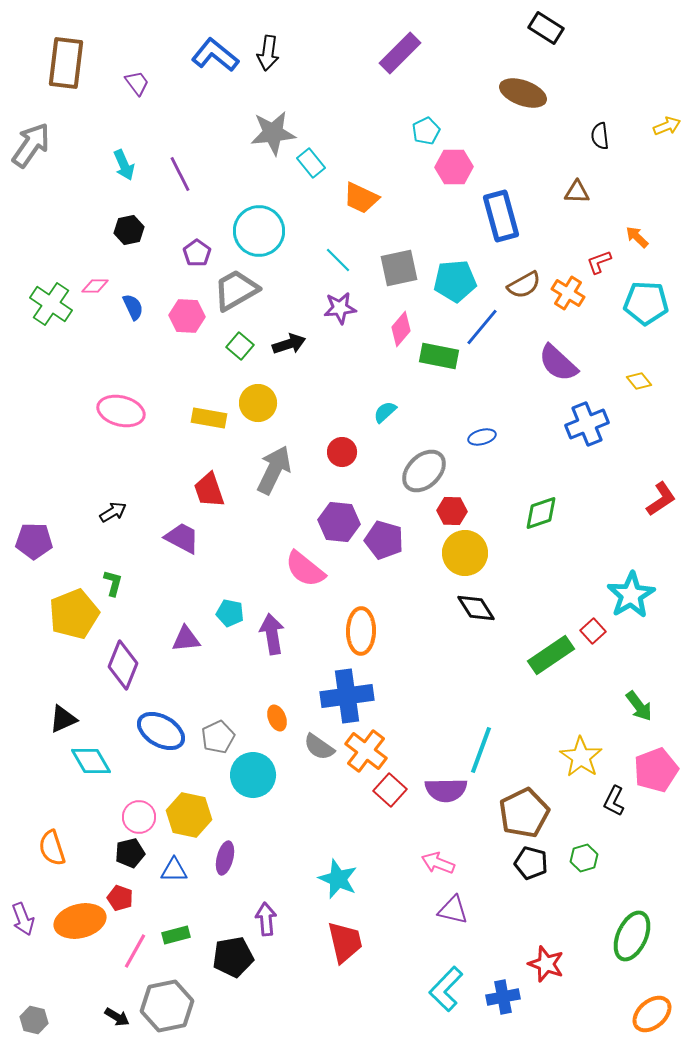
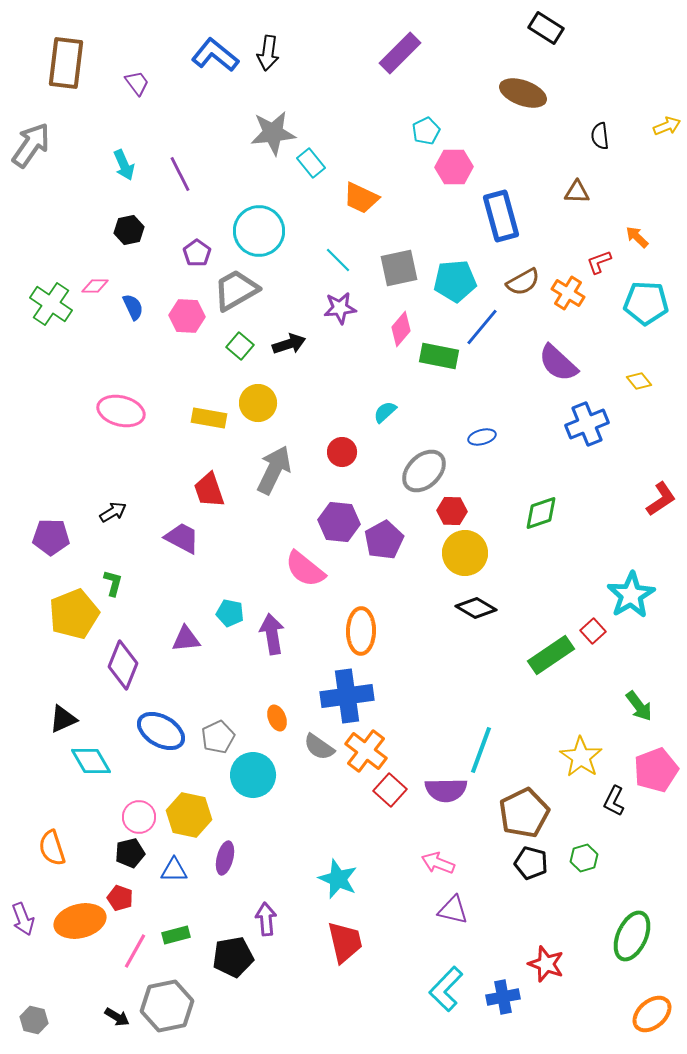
brown semicircle at (524, 285): moved 1 px left, 3 px up
purple pentagon at (384, 540): rotated 27 degrees clockwise
purple pentagon at (34, 541): moved 17 px right, 4 px up
black diamond at (476, 608): rotated 27 degrees counterclockwise
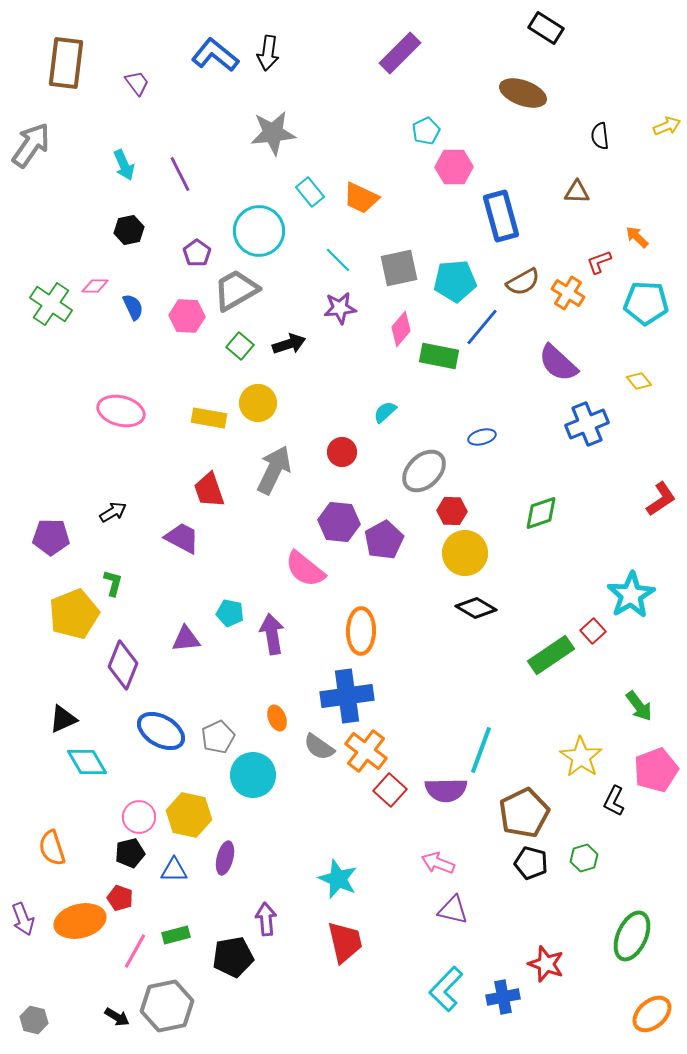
cyan rectangle at (311, 163): moved 1 px left, 29 px down
cyan diamond at (91, 761): moved 4 px left, 1 px down
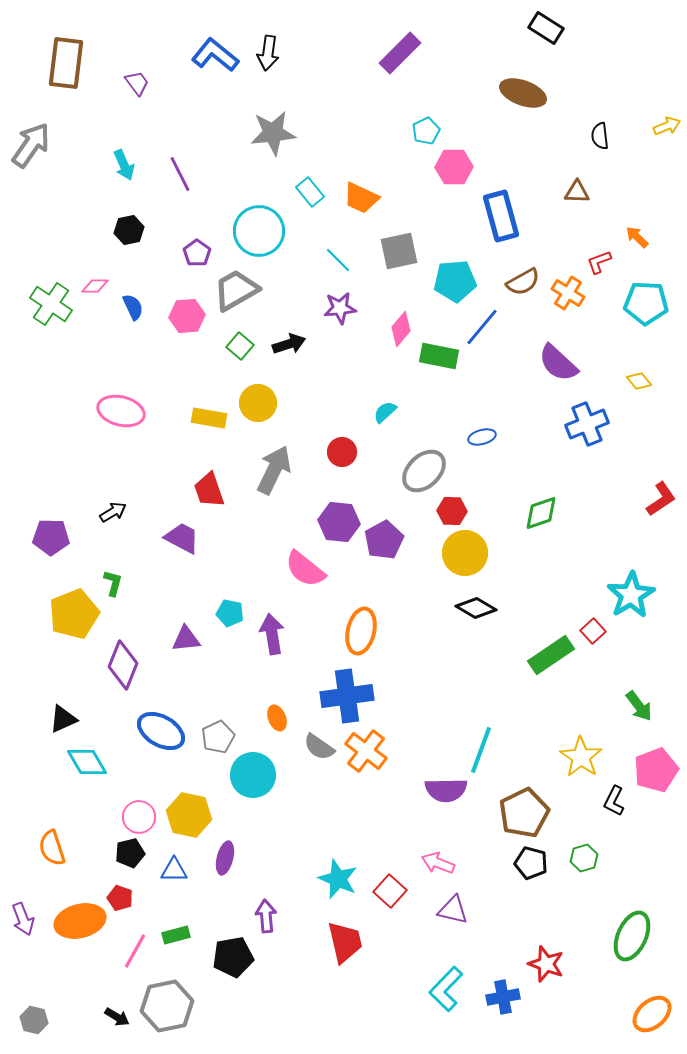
gray square at (399, 268): moved 17 px up
pink hexagon at (187, 316): rotated 8 degrees counterclockwise
orange ellipse at (361, 631): rotated 12 degrees clockwise
red square at (390, 790): moved 101 px down
purple arrow at (266, 919): moved 3 px up
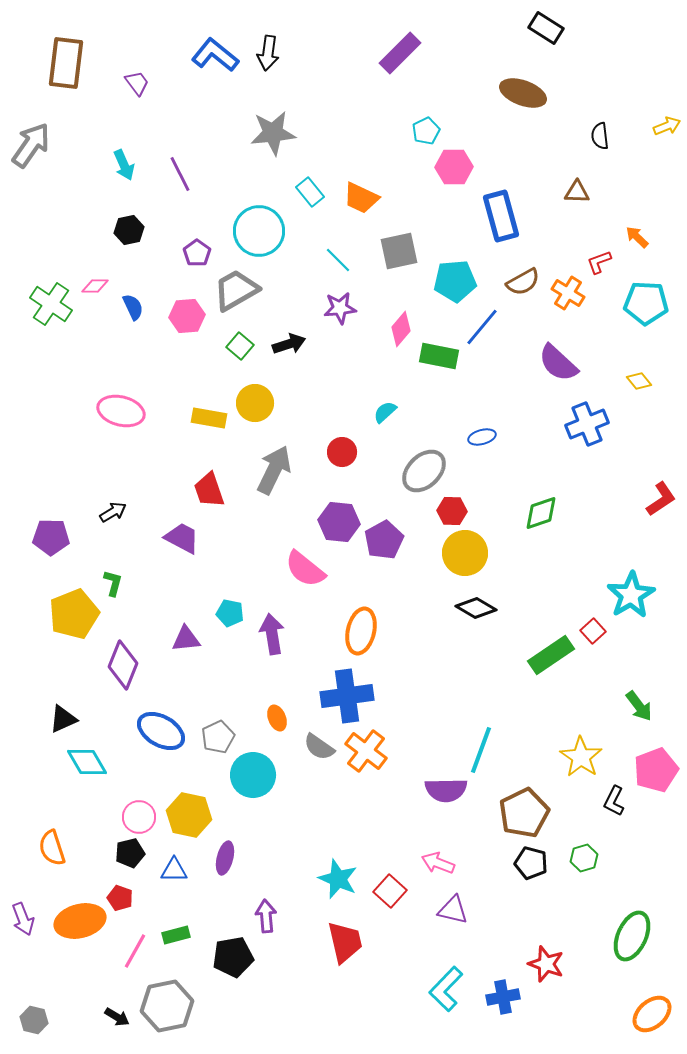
yellow circle at (258, 403): moved 3 px left
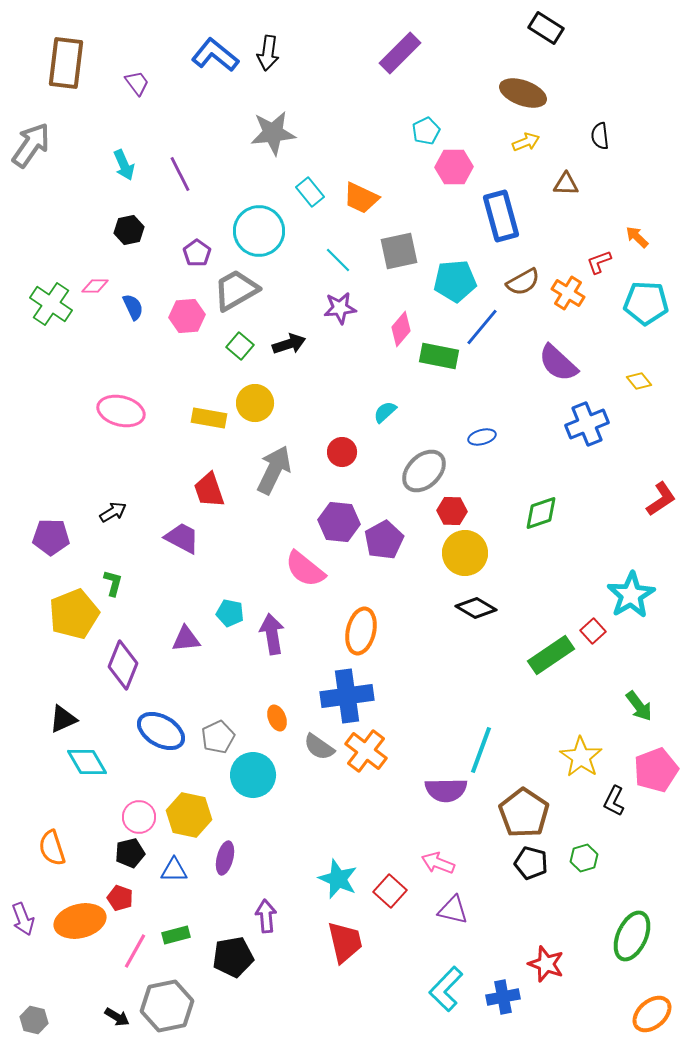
yellow arrow at (667, 126): moved 141 px left, 16 px down
brown triangle at (577, 192): moved 11 px left, 8 px up
brown pentagon at (524, 813): rotated 12 degrees counterclockwise
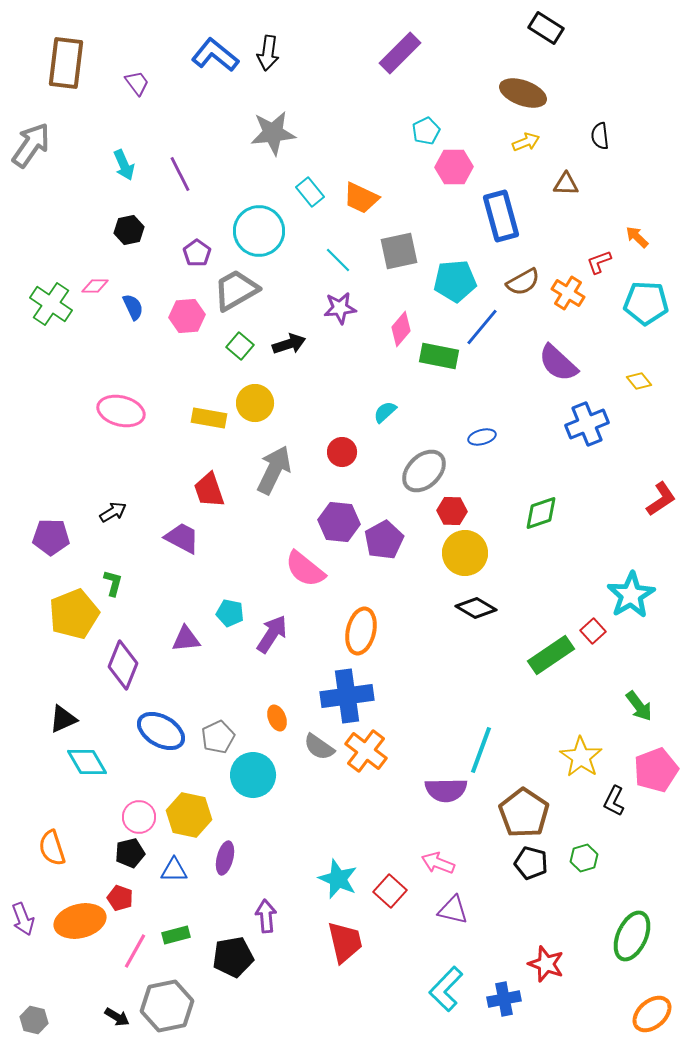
purple arrow at (272, 634): rotated 42 degrees clockwise
blue cross at (503, 997): moved 1 px right, 2 px down
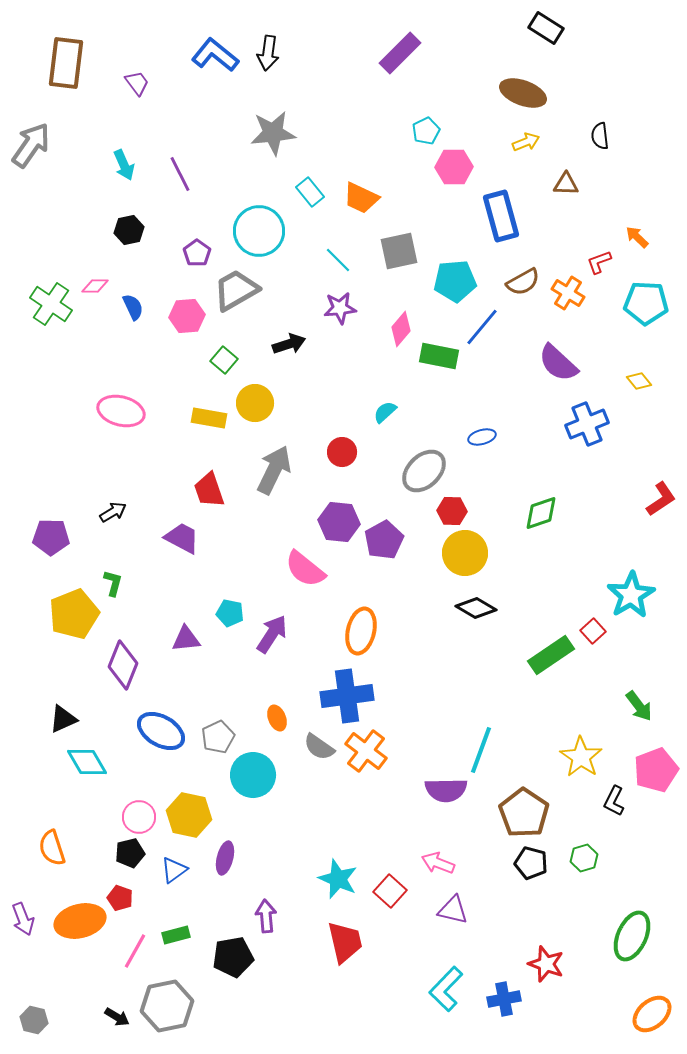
green square at (240, 346): moved 16 px left, 14 px down
blue triangle at (174, 870): rotated 36 degrees counterclockwise
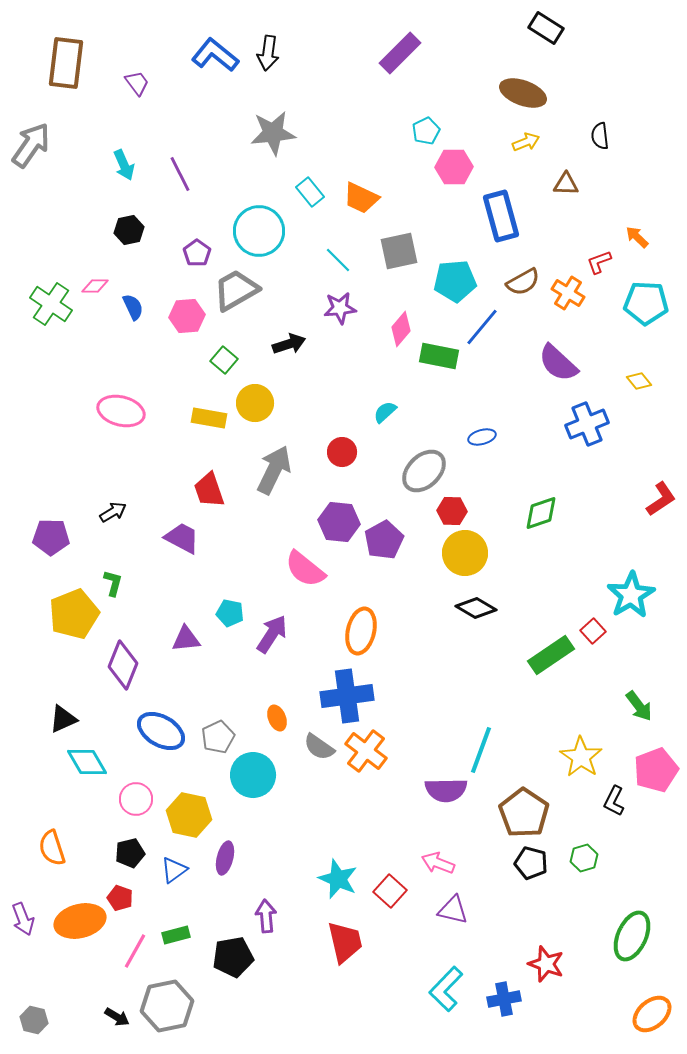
pink circle at (139, 817): moved 3 px left, 18 px up
